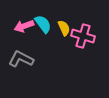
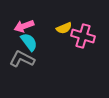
cyan semicircle: moved 14 px left, 18 px down
yellow semicircle: rotated 91 degrees clockwise
gray L-shape: moved 1 px right
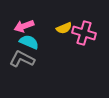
pink cross: moved 1 px right, 3 px up
cyan semicircle: rotated 30 degrees counterclockwise
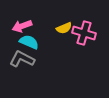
pink arrow: moved 2 px left
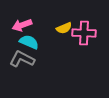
pink arrow: moved 1 px up
pink cross: rotated 15 degrees counterclockwise
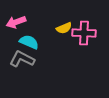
pink arrow: moved 6 px left, 3 px up
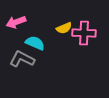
cyan semicircle: moved 6 px right, 1 px down
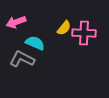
yellow semicircle: rotated 28 degrees counterclockwise
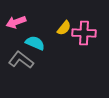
gray L-shape: moved 1 px left, 1 px down; rotated 10 degrees clockwise
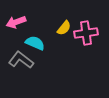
pink cross: moved 2 px right; rotated 10 degrees counterclockwise
